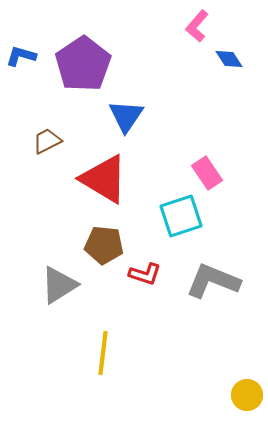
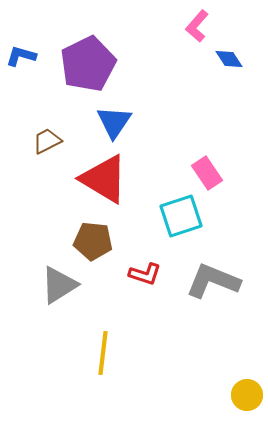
purple pentagon: moved 5 px right; rotated 8 degrees clockwise
blue triangle: moved 12 px left, 6 px down
brown pentagon: moved 11 px left, 4 px up
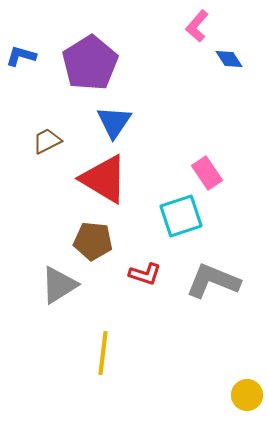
purple pentagon: moved 2 px right, 1 px up; rotated 6 degrees counterclockwise
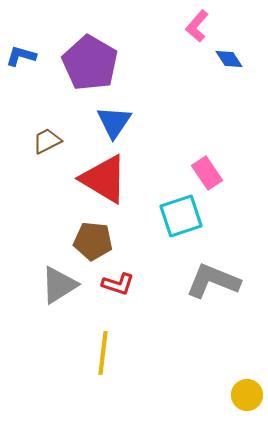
purple pentagon: rotated 10 degrees counterclockwise
red L-shape: moved 27 px left, 10 px down
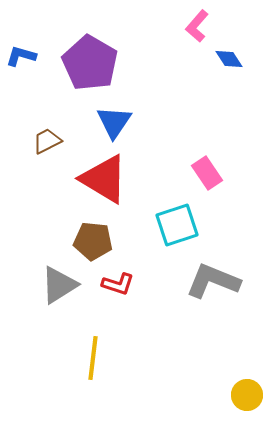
cyan square: moved 4 px left, 9 px down
yellow line: moved 10 px left, 5 px down
